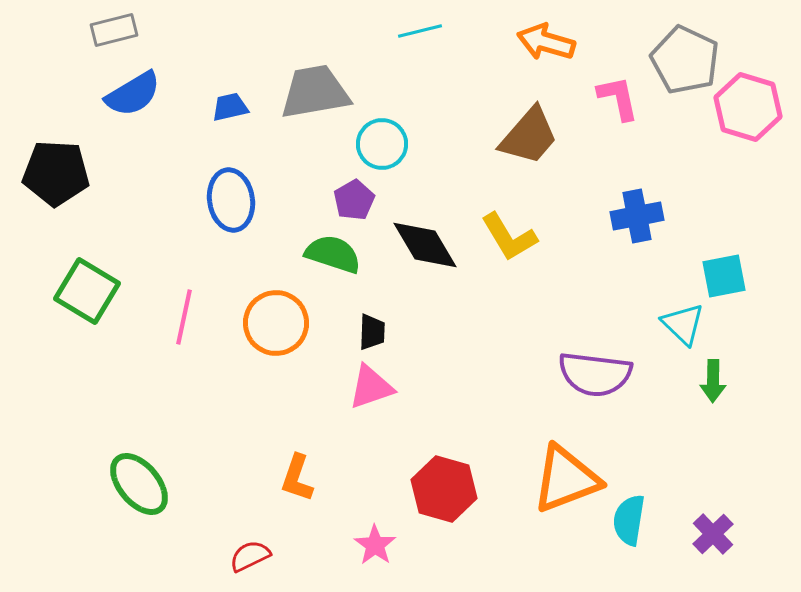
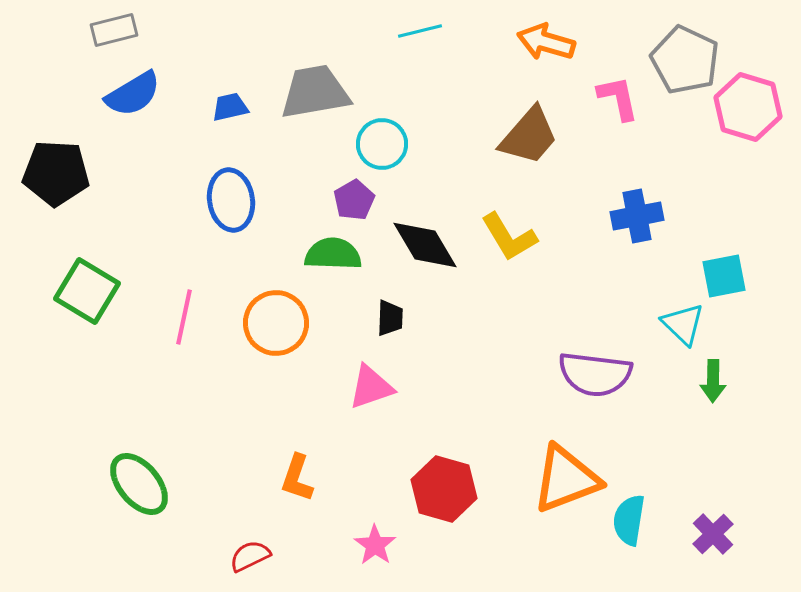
green semicircle: rotated 16 degrees counterclockwise
black trapezoid: moved 18 px right, 14 px up
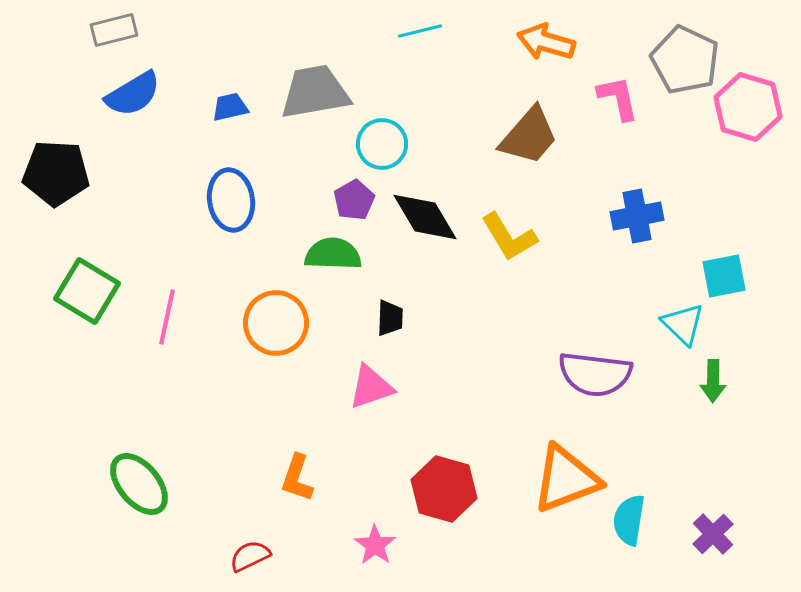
black diamond: moved 28 px up
pink line: moved 17 px left
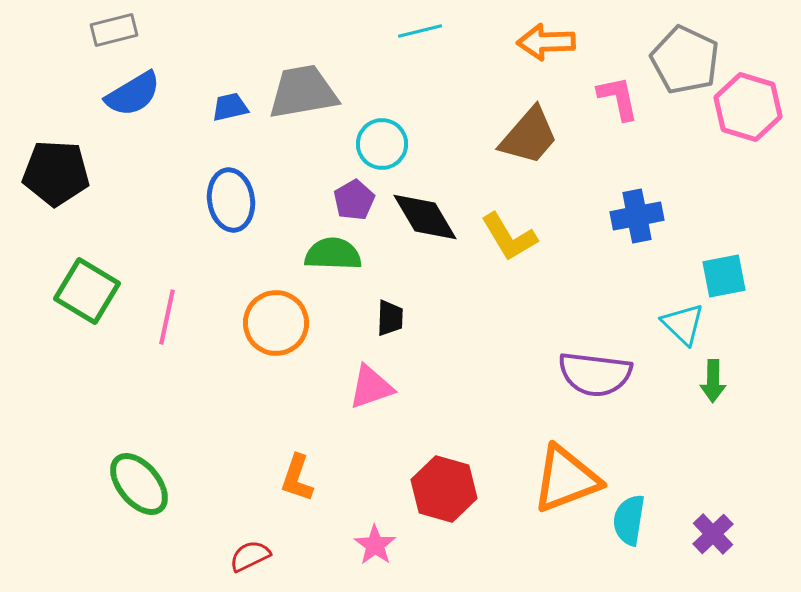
orange arrow: rotated 18 degrees counterclockwise
gray trapezoid: moved 12 px left
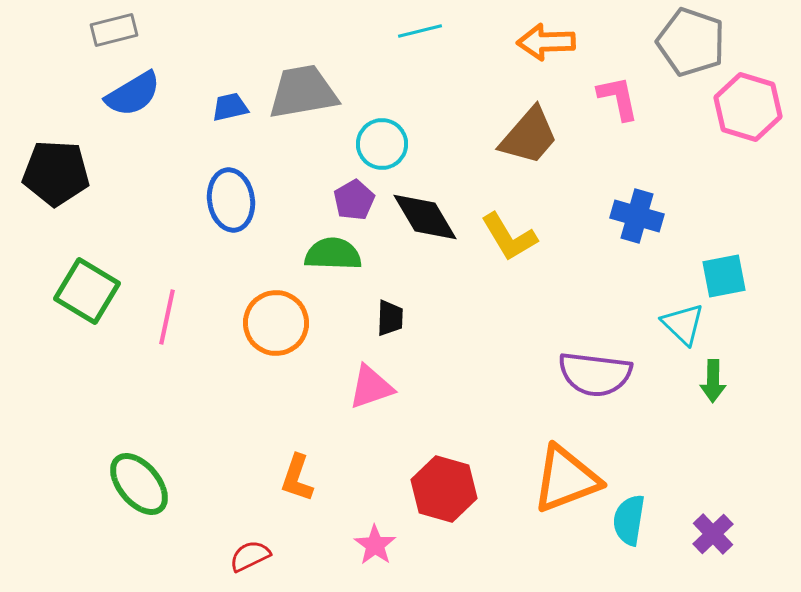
gray pentagon: moved 6 px right, 18 px up; rotated 6 degrees counterclockwise
blue cross: rotated 27 degrees clockwise
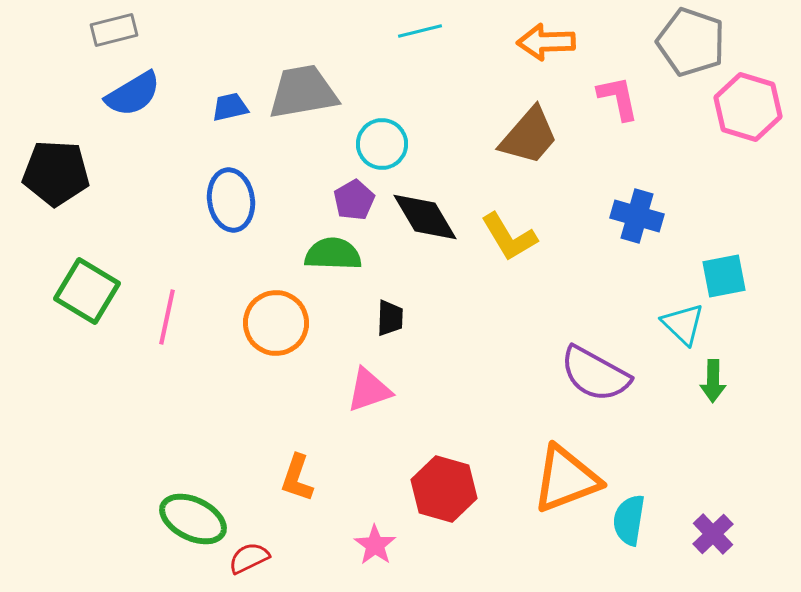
purple semicircle: rotated 22 degrees clockwise
pink triangle: moved 2 px left, 3 px down
green ellipse: moved 54 px right, 35 px down; rotated 24 degrees counterclockwise
red semicircle: moved 1 px left, 2 px down
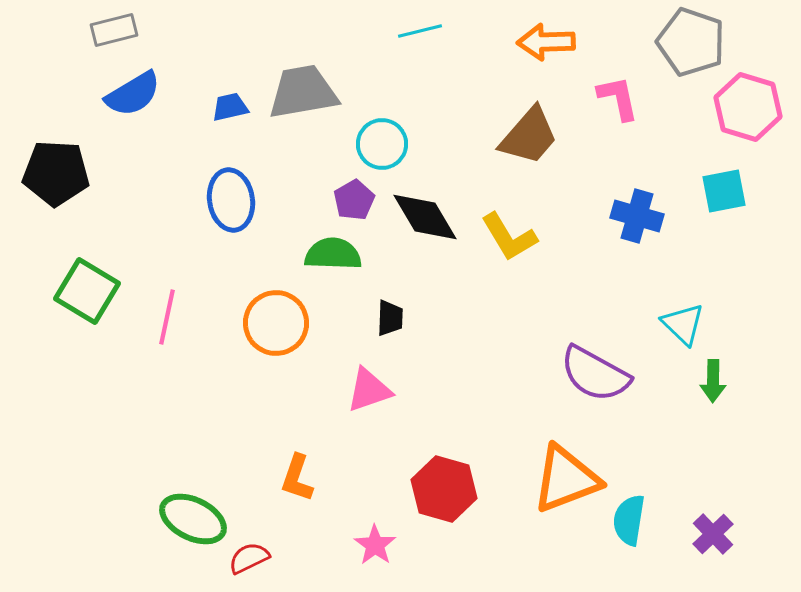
cyan square: moved 85 px up
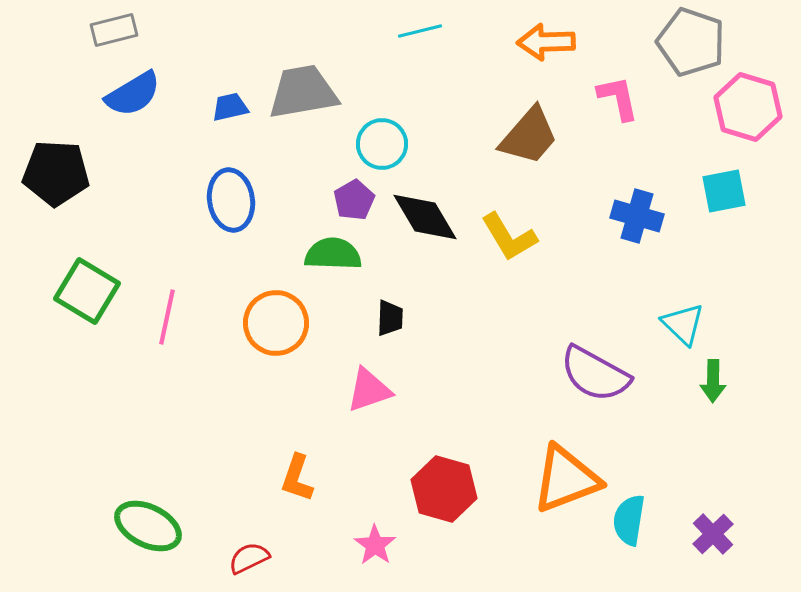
green ellipse: moved 45 px left, 7 px down
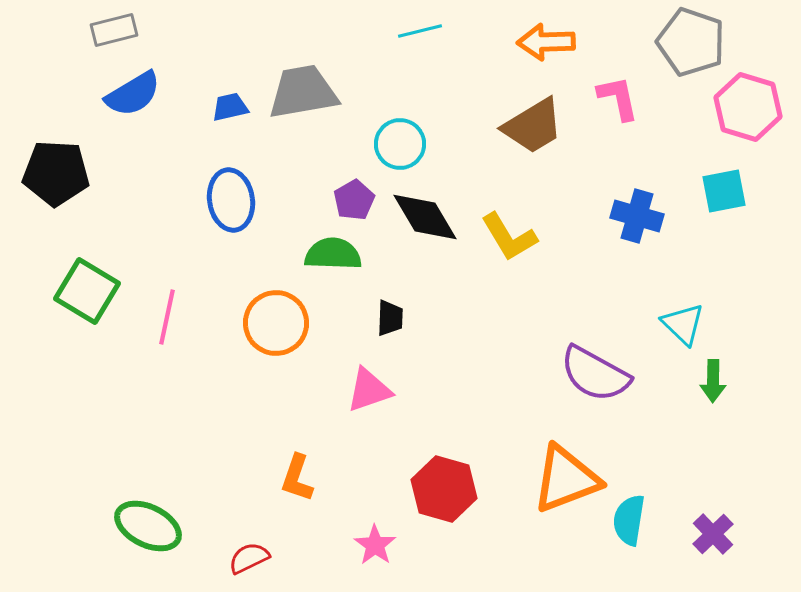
brown trapezoid: moved 4 px right, 10 px up; rotated 18 degrees clockwise
cyan circle: moved 18 px right
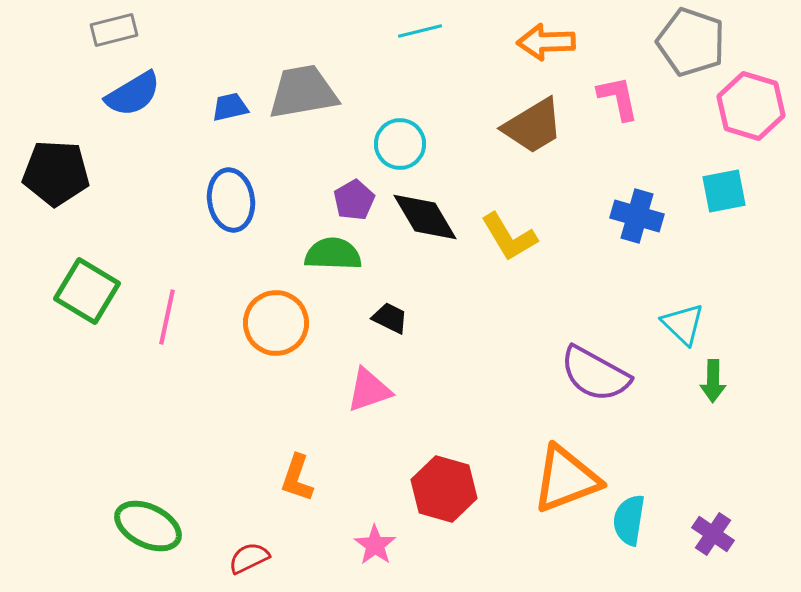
pink hexagon: moved 3 px right, 1 px up
black trapezoid: rotated 66 degrees counterclockwise
purple cross: rotated 12 degrees counterclockwise
